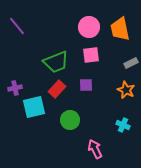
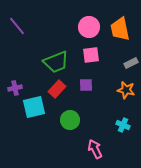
orange star: rotated 12 degrees counterclockwise
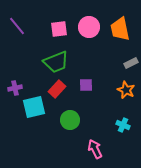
pink square: moved 32 px left, 26 px up
orange star: rotated 12 degrees clockwise
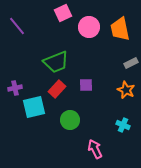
pink square: moved 4 px right, 16 px up; rotated 18 degrees counterclockwise
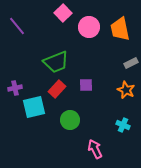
pink square: rotated 18 degrees counterclockwise
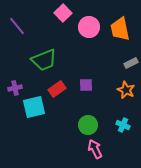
green trapezoid: moved 12 px left, 2 px up
red rectangle: rotated 12 degrees clockwise
green circle: moved 18 px right, 5 px down
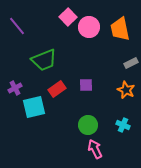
pink square: moved 5 px right, 4 px down
purple cross: rotated 16 degrees counterclockwise
